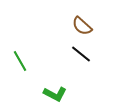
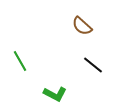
black line: moved 12 px right, 11 px down
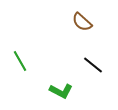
brown semicircle: moved 4 px up
green L-shape: moved 6 px right, 3 px up
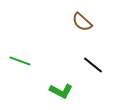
green line: rotated 40 degrees counterclockwise
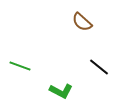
green line: moved 5 px down
black line: moved 6 px right, 2 px down
